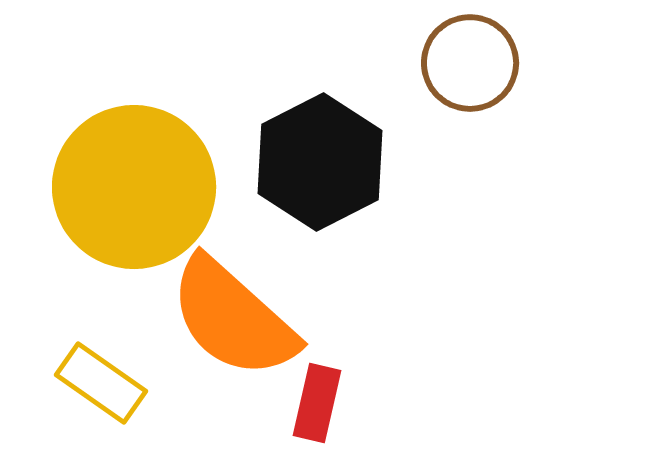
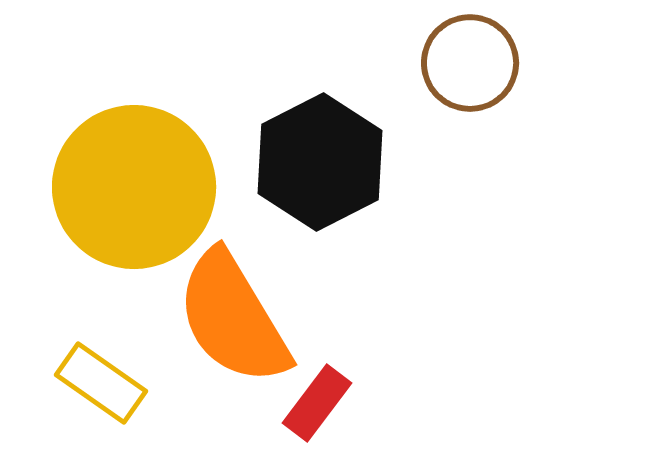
orange semicircle: rotated 17 degrees clockwise
red rectangle: rotated 24 degrees clockwise
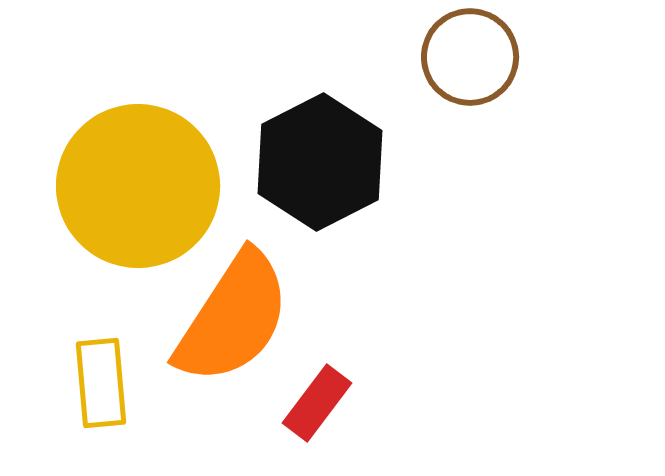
brown circle: moved 6 px up
yellow circle: moved 4 px right, 1 px up
orange semicircle: rotated 116 degrees counterclockwise
yellow rectangle: rotated 50 degrees clockwise
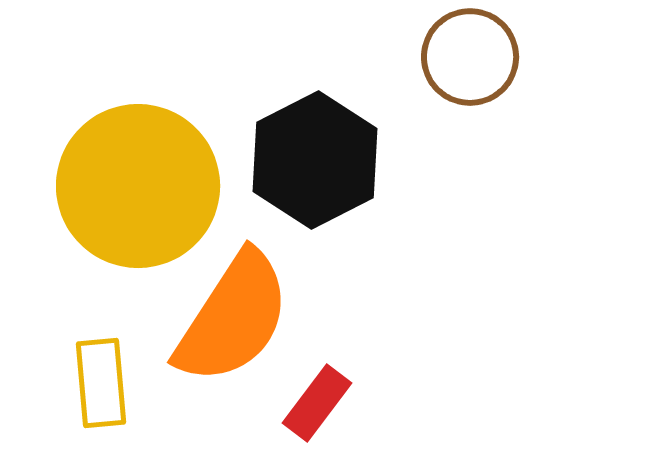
black hexagon: moved 5 px left, 2 px up
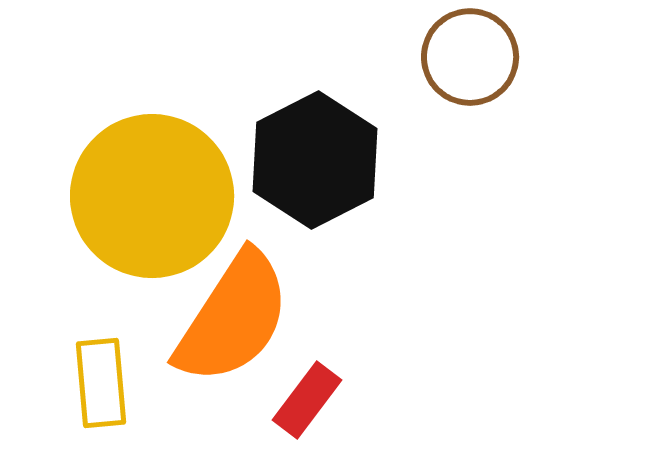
yellow circle: moved 14 px right, 10 px down
red rectangle: moved 10 px left, 3 px up
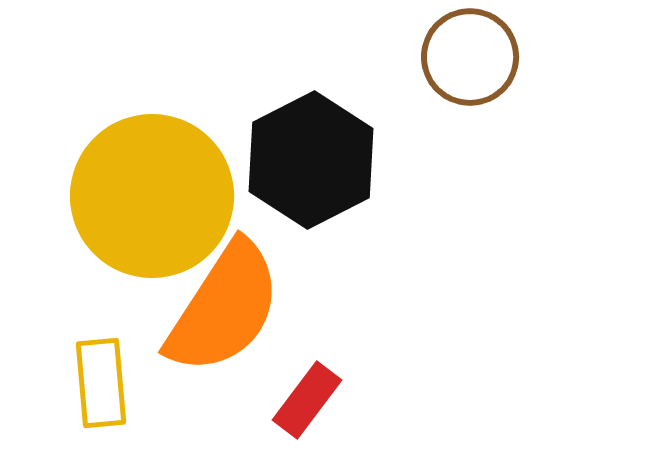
black hexagon: moved 4 px left
orange semicircle: moved 9 px left, 10 px up
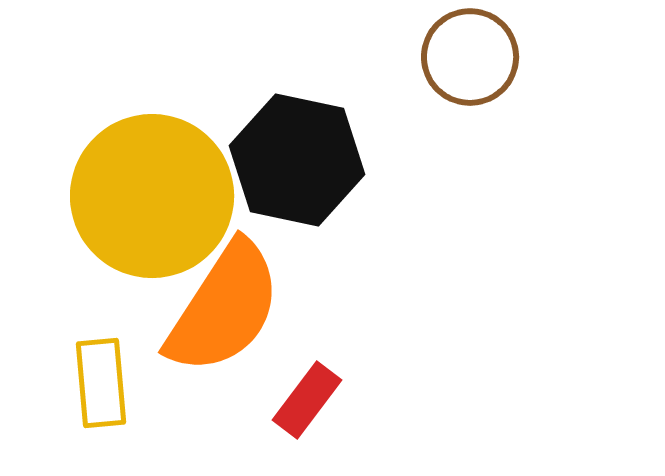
black hexagon: moved 14 px left; rotated 21 degrees counterclockwise
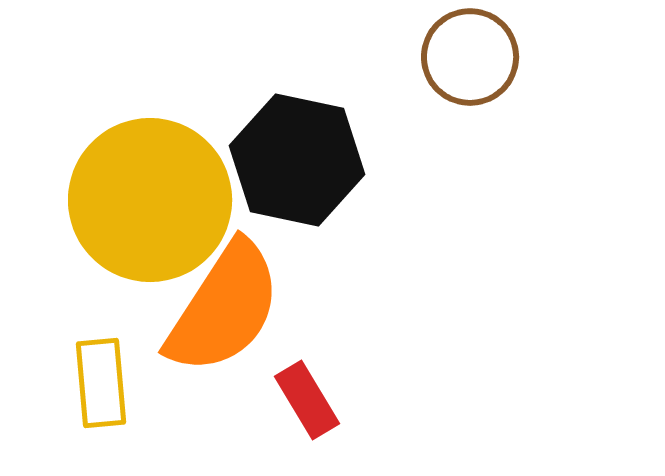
yellow circle: moved 2 px left, 4 px down
red rectangle: rotated 68 degrees counterclockwise
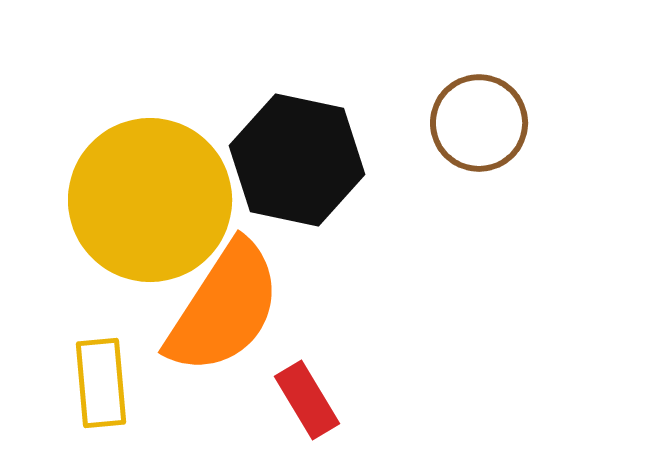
brown circle: moved 9 px right, 66 px down
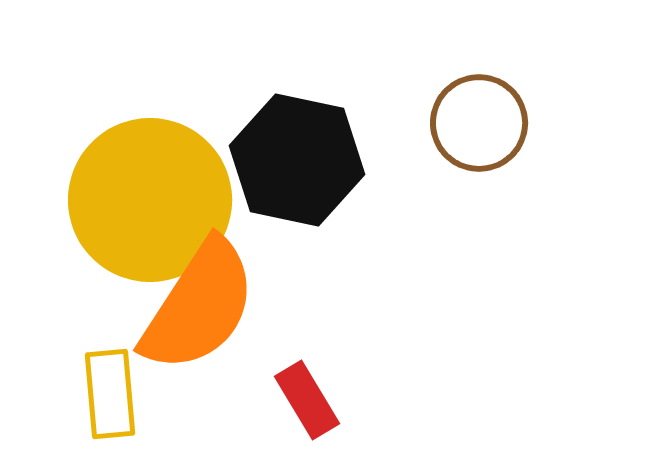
orange semicircle: moved 25 px left, 2 px up
yellow rectangle: moved 9 px right, 11 px down
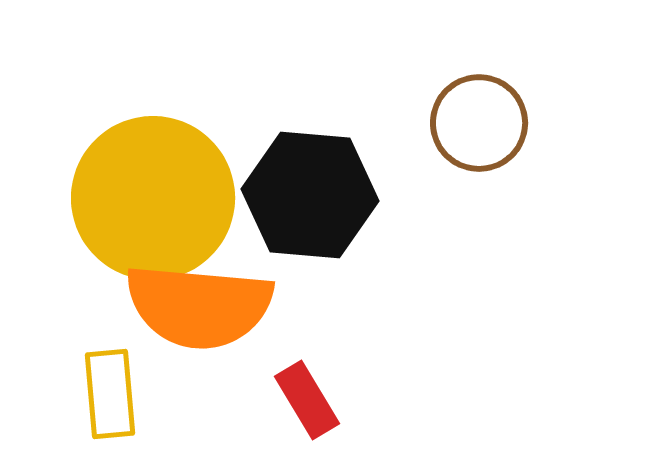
black hexagon: moved 13 px right, 35 px down; rotated 7 degrees counterclockwise
yellow circle: moved 3 px right, 2 px up
orange semicircle: rotated 62 degrees clockwise
